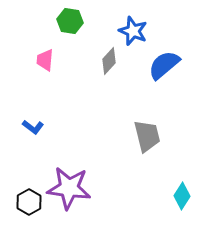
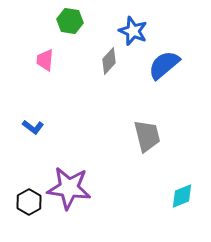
cyan diamond: rotated 36 degrees clockwise
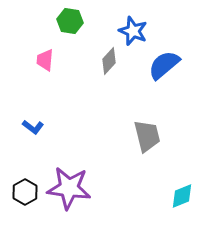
black hexagon: moved 4 px left, 10 px up
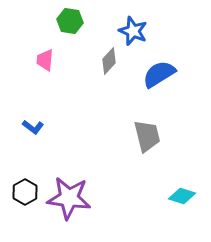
blue semicircle: moved 5 px left, 9 px down; rotated 8 degrees clockwise
purple star: moved 10 px down
cyan diamond: rotated 40 degrees clockwise
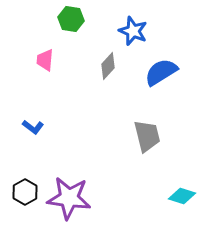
green hexagon: moved 1 px right, 2 px up
gray diamond: moved 1 px left, 5 px down
blue semicircle: moved 2 px right, 2 px up
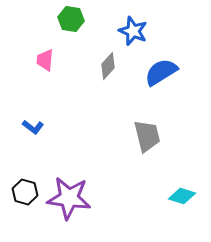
black hexagon: rotated 15 degrees counterclockwise
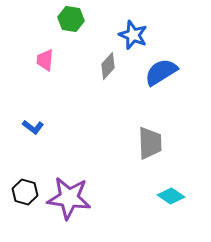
blue star: moved 4 px down
gray trapezoid: moved 3 px right, 7 px down; rotated 12 degrees clockwise
cyan diamond: moved 11 px left; rotated 16 degrees clockwise
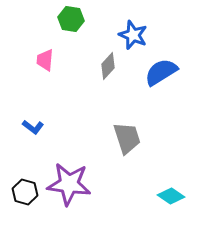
gray trapezoid: moved 23 px left, 5 px up; rotated 16 degrees counterclockwise
purple star: moved 14 px up
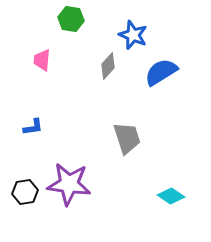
pink trapezoid: moved 3 px left
blue L-shape: rotated 45 degrees counterclockwise
black hexagon: rotated 25 degrees counterclockwise
